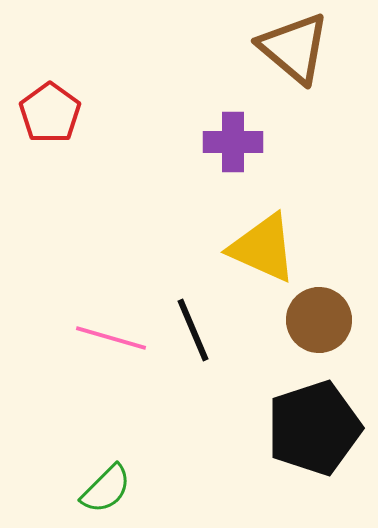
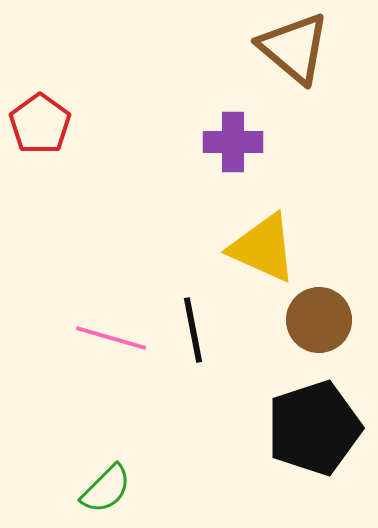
red pentagon: moved 10 px left, 11 px down
black line: rotated 12 degrees clockwise
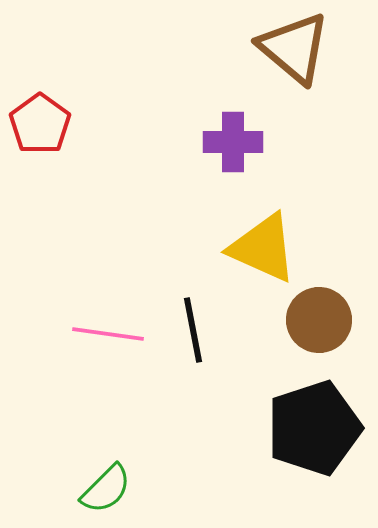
pink line: moved 3 px left, 4 px up; rotated 8 degrees counterclockwise
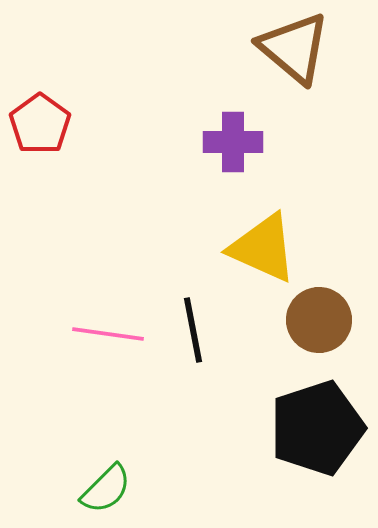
black pentagon: moved 3 px right
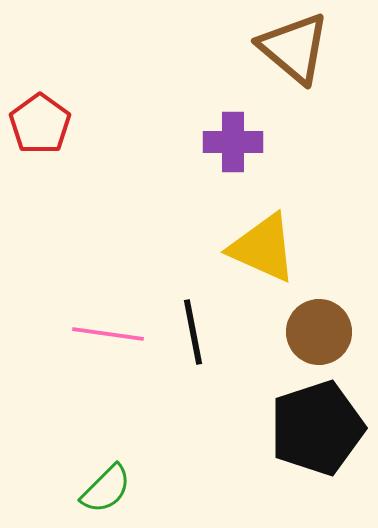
brown circle: moved 12 px down
black line: moved 2 px down
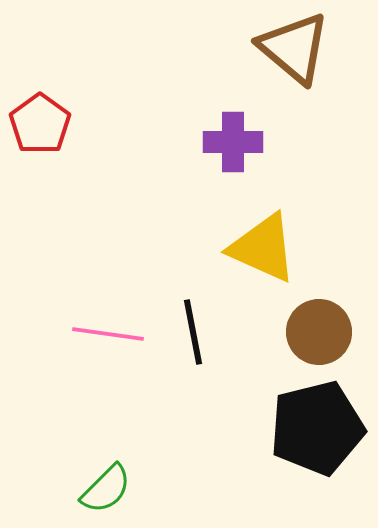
black pentagon: rotated 4 degrees clockwise
